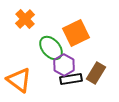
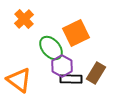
orange cross: moved 1 px left
purple hexagon: moved 2 px left, 1 px down
black rectangle: rotated 10 degrees clockwise
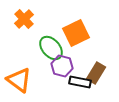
purple hexagon: rotated 15 degrees counterclockwise
black rectangle: moved 9 px right, 3 px down; rotated 10 degrees clockwise
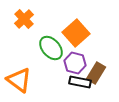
orange square: rotated 16 degrees counterclockwise
purple hexagon: moved 13 px right, 3 px up
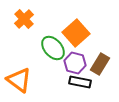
green ellipse: moved 2 px right
brown rectangle: moved 4 px right, 9 px up
